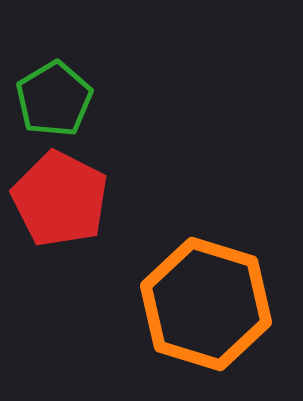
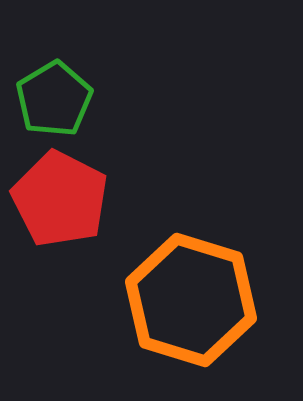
orange hexagon: moved 15 px left, 4 px up
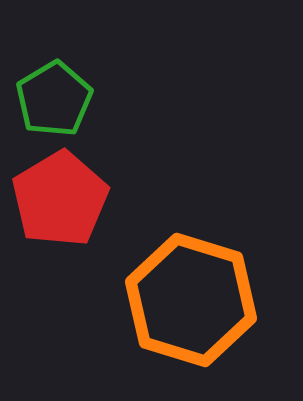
red pentagon: rotated 14 degrees clockwise
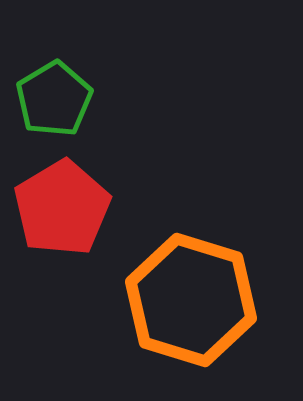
red pentagon: moved 2 px right, 9 px down
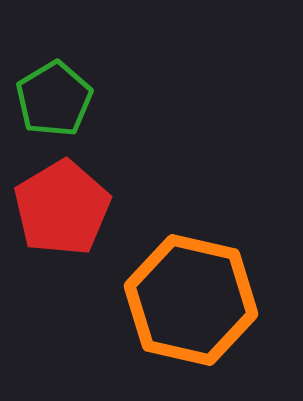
orange hexagon: rotated 4 degrees counterclockwise
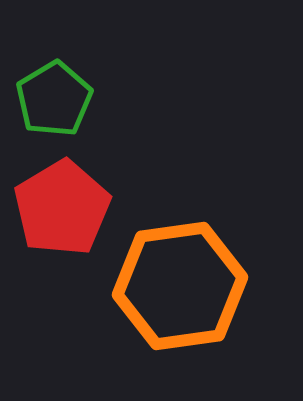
orange hexagon: moved 11 px left, 14 px up; rotated 21 degrees counterclockwise
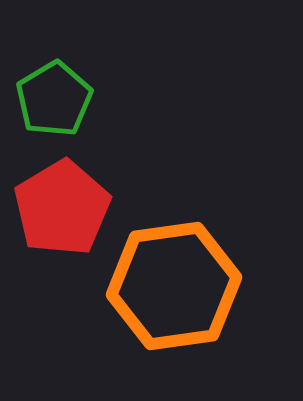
orange hexagon: moved 6 px left
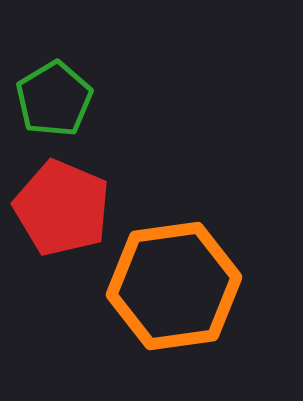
red pentagon: rotated 18 degrees counterclockwise
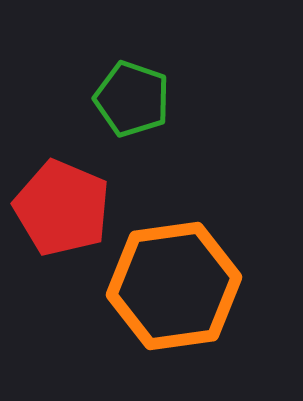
green pentagon: moved 78 px right; rotated 22 degrees counterclockwise
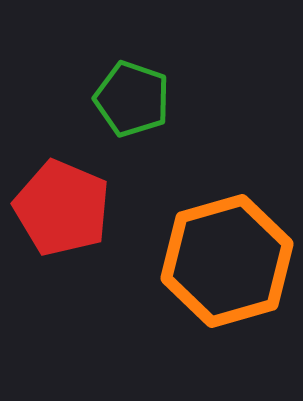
orange hexagon: moved 53 px right, 25 px up; rotated 8 degrees counterclockwise
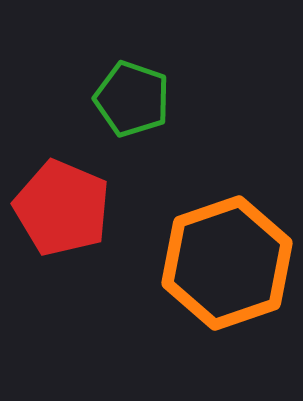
orange hexagon: moved 2 px down; rotated 3 degrees counterclockwise
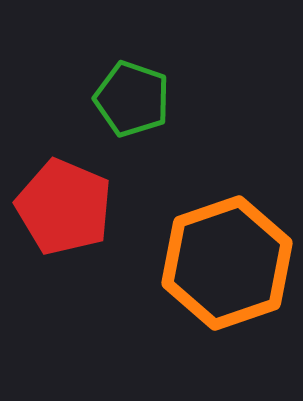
red pentagon: moved 2 px right, 1 px up
